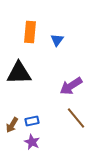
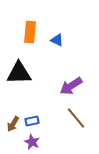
blue triangle: rotated 40 degrees counterclockwise
brown arrow: moved 1 px right, 1 px up
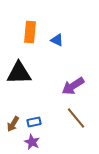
purple arrow: moved 2 px right
blue rectangle: moved 2 px right, 1 px down
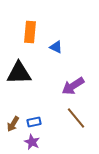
blue triangle: moved 1 px left, 7 px down
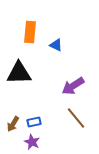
blue triangle: moved 2 px up
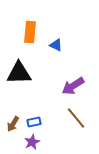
purple star: rotated 21 degrees clockwise
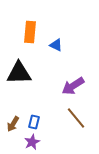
blue rectangle: rotated 64 degrees counterclockwise
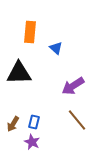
blue triangle: moved 3 px down; rotated 16 degrees clockwise
brown line: moved 1 px right, 2 px down
purple star: rotated 21 degrees counterclockwise
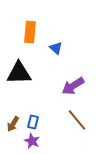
blue rectangle: moved 1 px left
purple star: moved 1 px up
